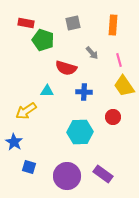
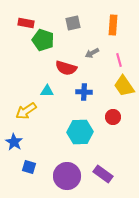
gray arrow: rotated 104 degrees clockwise
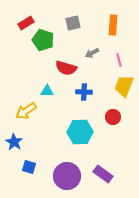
red rectangle: rotated 42 degrees counterclockwise
yellow trapezoid: rotated 55 degrees clockwise
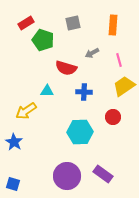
yellow trapezoid: rotated 35 degrees clockwise
blue square: moved 16 px left, 17 px down
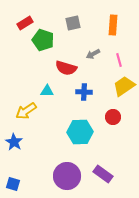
red rectangle: moved 1 px left
gray arrow: moved 1 px right, 1 px down
